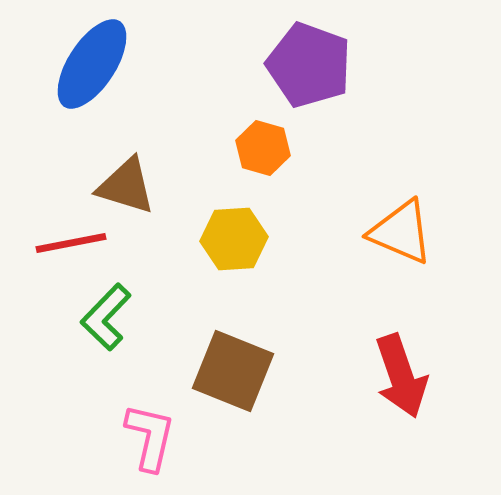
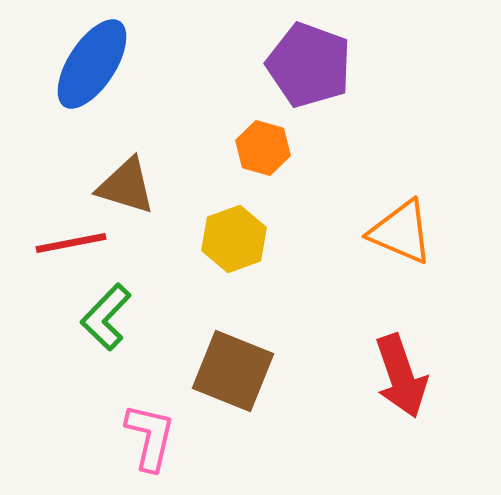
yellow hexagon: rotated 16 degrees counterclockwise
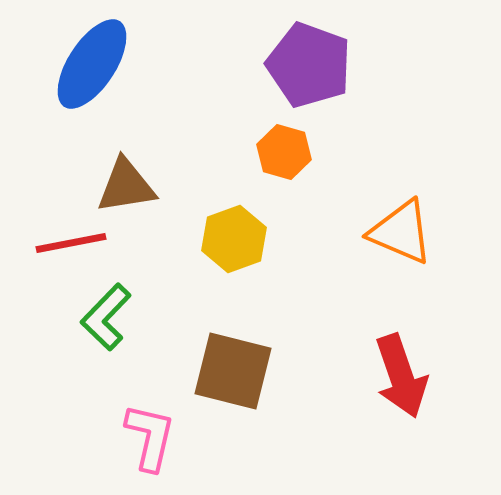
orange hexagon: moved 21 px right, 4 px down
brown triangle: rotated 26 degrees counterclockwise
brown square: rotated 8 degrees counterclockwise
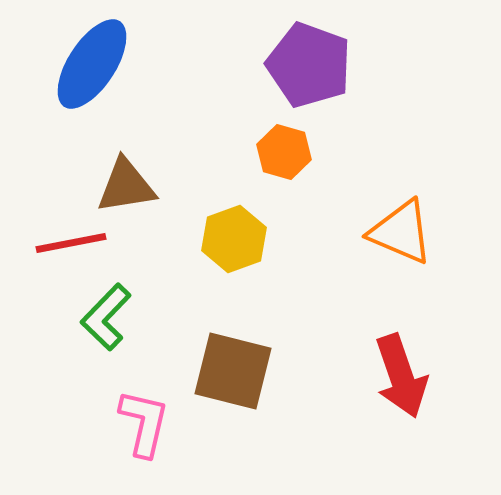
pink L-shape: moved 6 px left, 14 px up
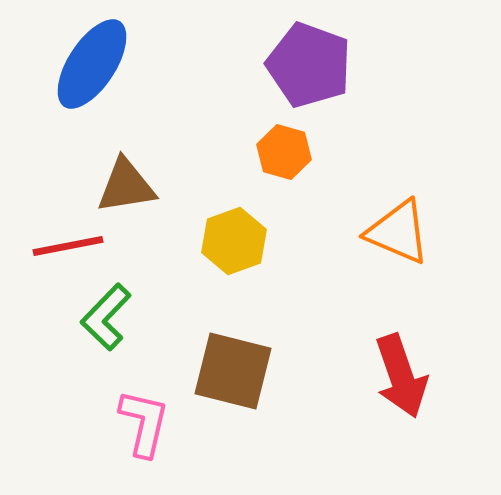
orange triangle: moved 3 px left
yellow hexagon: moved 2 px down
red line: moved 3 px left, 3 px down
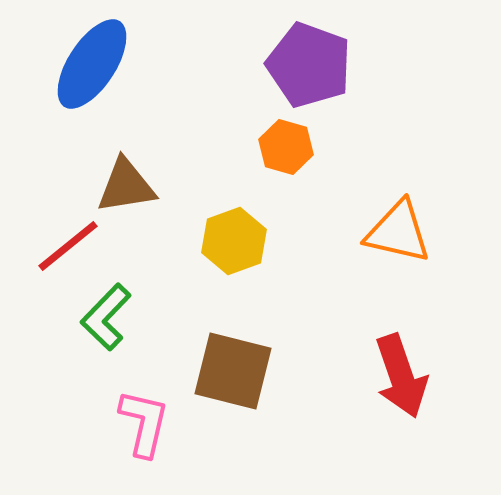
orange hexagon: moved 2 px right, 5 px up
orange triangle: rotated 10 degrees counterclockwise
red line: rotated 28 degrees counterclockwise
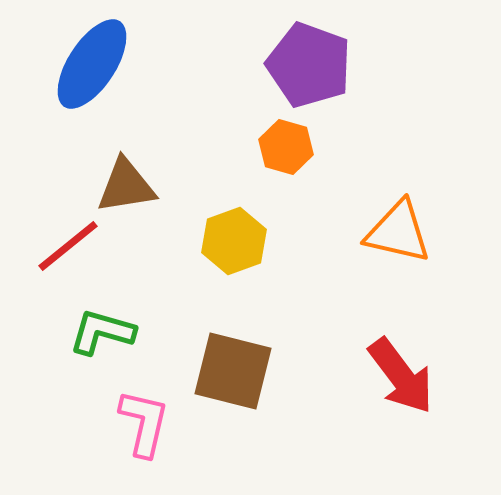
green L-shape: moved 4 px left, 15 px down; rotated 62 degrees clockwise
red arrow: rotated 18 degrees counterclockwise
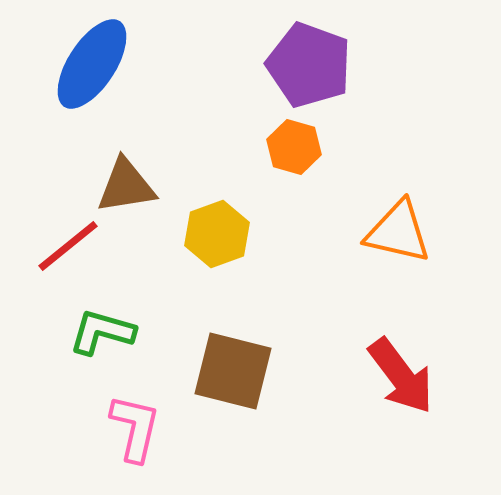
orange hexagon: moved 8 px right
yellow hexagon: moved 17 px left, 7 px up
pink L-shape: moved 9 px left, 5 px down
